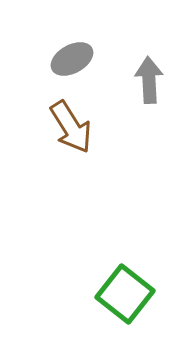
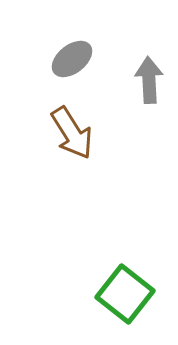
gray ellipse: rotated 9 degrees counterclockwise
brown arrow: moved 1 px right, 6 px down
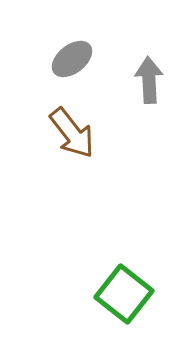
brown arrow: rotated 6 degrees counterclockwise
green square: moved 1 px left
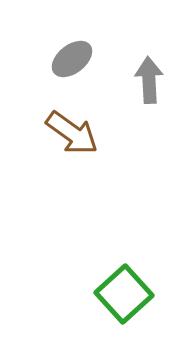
brown arrow: rotated 16 degrees counterclockwise
green square: rotated 10 degrees clockwise
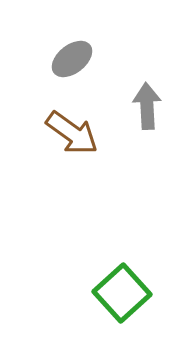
gray arrow: moved 2 px left, 26 px down
green square: moved 2 px left, 1 px up
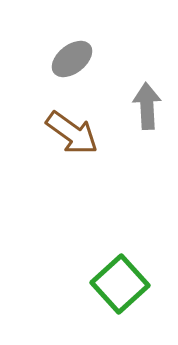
green square: moved 2 px left, 9 px up
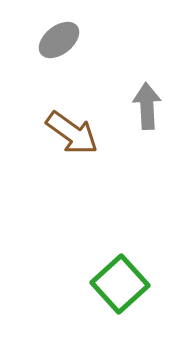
gray ellipse: moved 13 px left, 19 px up
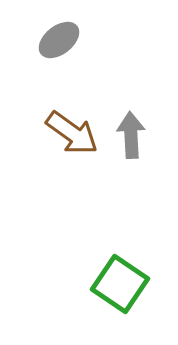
gray arrow: moved 16 px left, 29 px down
green square: rotated 14 degrees counterclockwise
